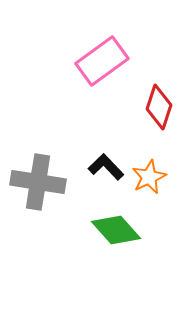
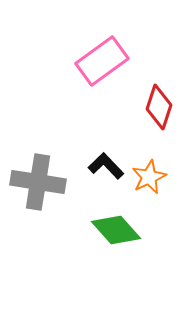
black L-shape: moved 1 px up
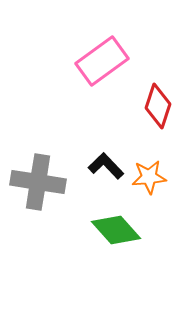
red diamond: moved 1 px left, 1 px up
orange star: rotated 20 degrees clockwise
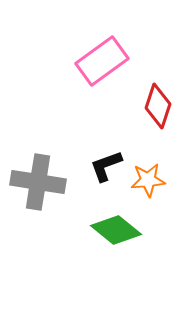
black L-shape: rotated 66 degrees counterclockwise
orange star: moved 1 px left, 3 px down
green diamond: rotated 9 degrees counterclockwise
